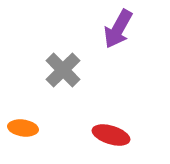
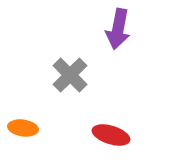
purple arrow: rotated 18 degrees counterclockwise
gray cross: moved 7 px right, 5 px down
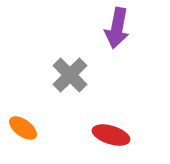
purple arrow: moved 1 px left, 1 px up
orange ellipse: rotated 28 degrees clockwise
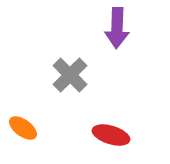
purple arrow: rotated 9 degrees counterclockwise
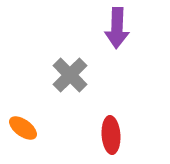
red ellipse: rotated 69 degrees clockwise
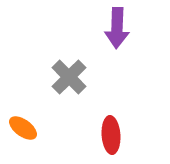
gray cross: moved 1 px left, 2 px down
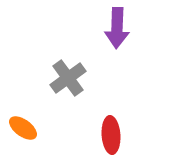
gray cross: moved 1 px left, 1 px down; rotated 9 degrees clockwise
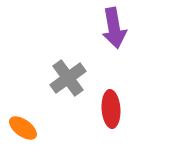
purple arrow: moved 3 px left; rotated 12 degrees counterclockwise
red ellipse: moved 26 px up
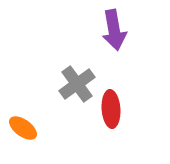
purple arrow: moved 2 px down
gray cross: moved 9 px right, 6 px down
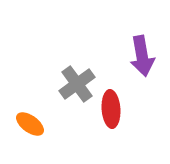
purple arrow: moved 28 px right, 26 px down
orange ellipse: moved 7 px right, 4 px up
